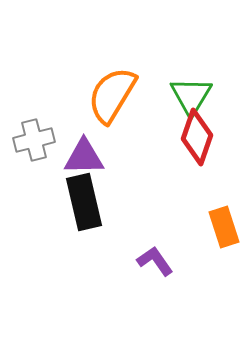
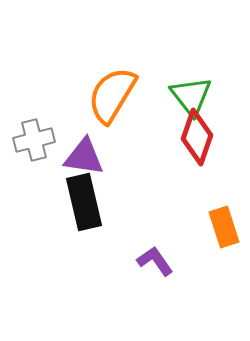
green triangle: rotated 9 degrees counterclockwise
purple triangle: rotated 9 degrees clockwise
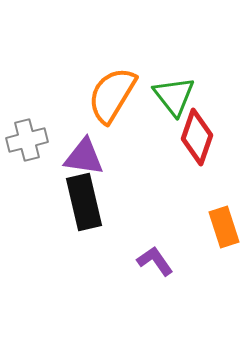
green triangle: moved 17 px left
gray cross: moved 7 px left
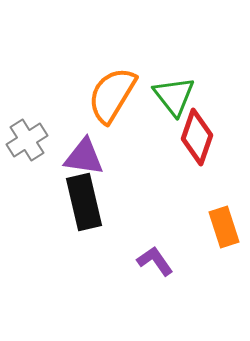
gray cross: rotated 18 degrees counterclockwise
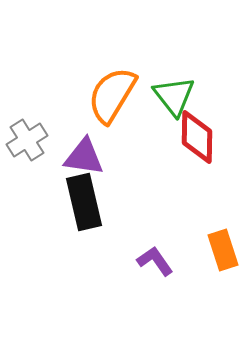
red diamond: rotated 18 degrees counterclockwise
orange rectangle: moved 1 px left, 23 px down
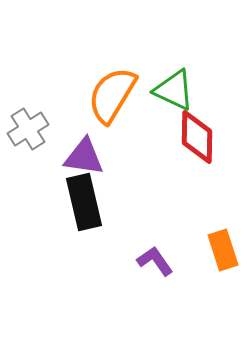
green triangle: moved 6 px up; rotated 27 degrees counterclockwise
gray cross: moved 1 px right, 11 px up
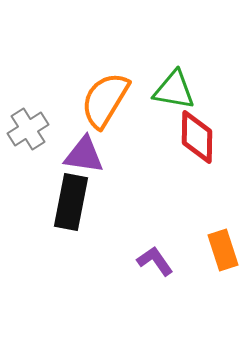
green triangle: rotated 15 degrees counterclockwise
orange semicircle: moved 7 px left, 5 px down
purple triangle: moved 2 px up
black rectangle: moved 13 px left; rotated 24 degrees clockwise
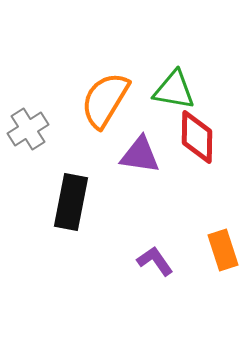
purple triangle: moved 56 px right
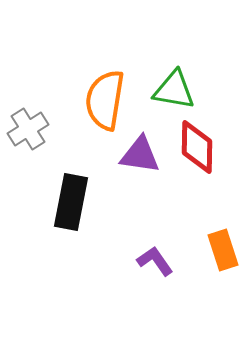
orange semicircle: rotated 22 degrees counterclockwise
red diamond: moved 10 px down
